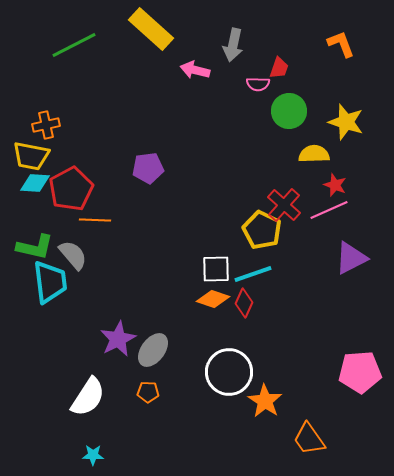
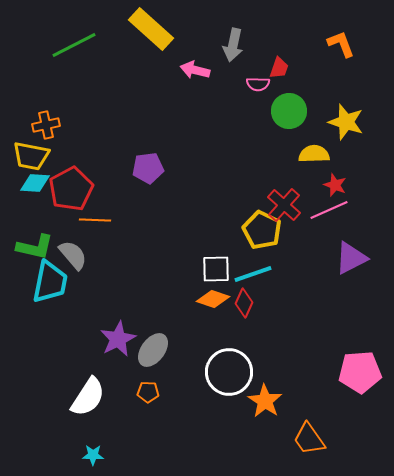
cyan trapezoid: rotated 18 degrees clockwise
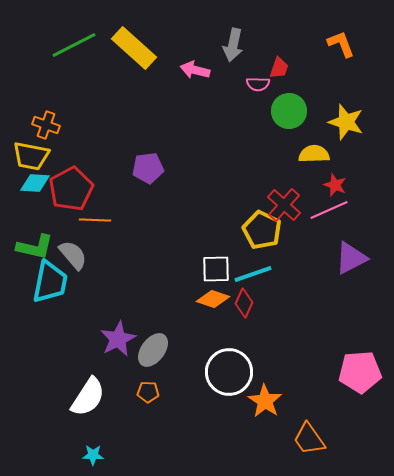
yellow rectangle: moved 17 px left, 19 px down
orange cross: rotated 32 degrees clockwise
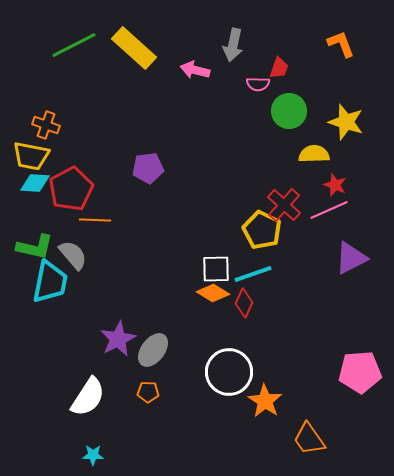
orange diamond: moved 6 px up; rotated 12 degrees clockwise
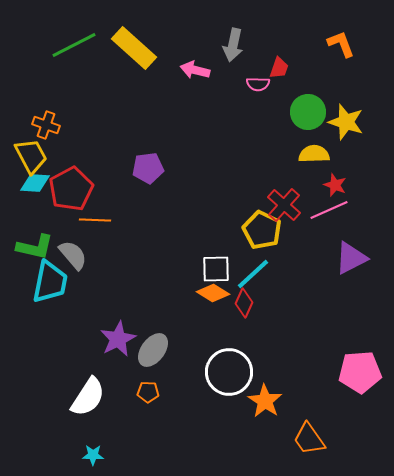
green circle: moved 19 px right, 1 px down
yellow trapezoid: rotated 129 degrees counterclockwise
cyan line: rotated 24 degrees counterclockwise
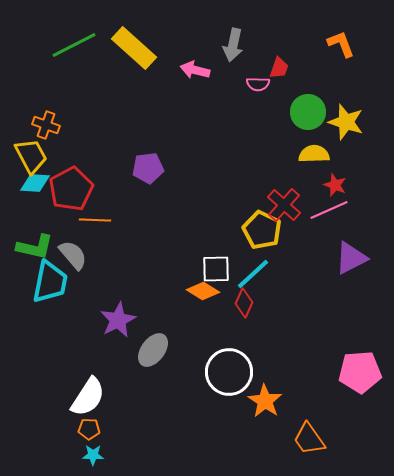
orange diamond: moved 10 px left, 2 px up
purple star: moved 19 px up
orange pentagon: moved 59 px left, 37 px down
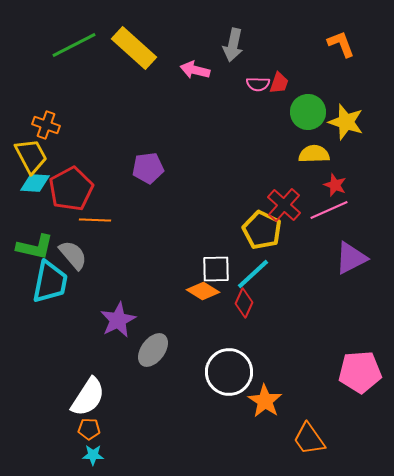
red trapezoid: moved 15 px down
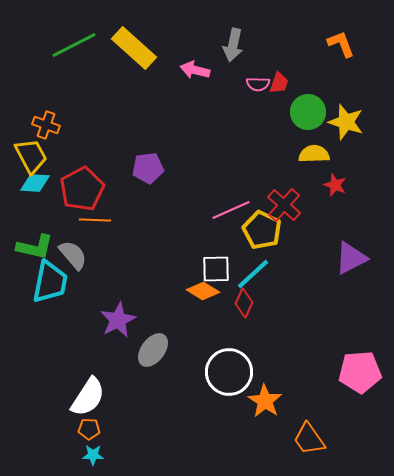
red pentagon: moved 11 px right
pink line: moved 98 px left
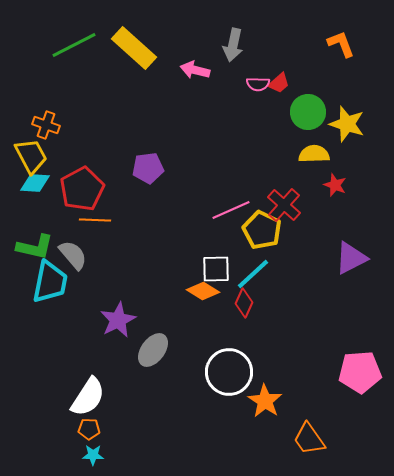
red trapezoid: rotated 30 degrees clockwise
yellow star: moved 1 px right, 2 px down
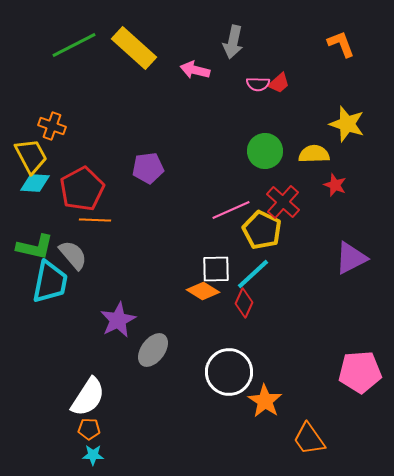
gray arrow: moved 3 px up
green circle: moved 43 px left, 39 px down
orange cross: moved 6 px right, 1 px down
red cross: moved 1 px left, 3 px up
